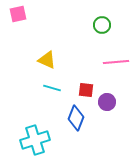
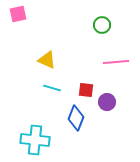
cyan cross: rotated 24 degrees clockwise
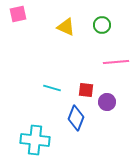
yellow triangle: moved 19 px right, 33 px up
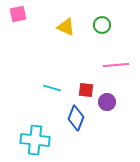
pink line: moved 3 px down
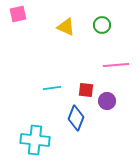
cyan line: rotated 24 degrees counterclockwise
purple circle: moved 1 px up
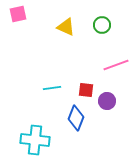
pink line: rotated 15 degrees counterclockwise
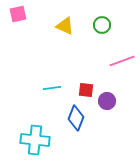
yellow triangle: moved 1 px left, 1 px up
pink line: moved 6 px right, 4 px up
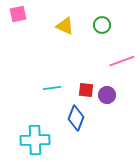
purple circle: moved 6 px up
cyan cross: rotated 8 degrees counterclockwise
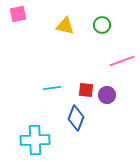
yellow triangle: rotated 12 degrees counterclockwise
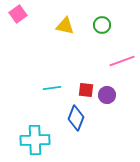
pink square: rotated 24 degrees counterclockwise
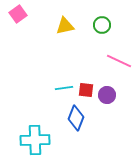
yellow triangle: rotated 24 degrees counterclockwise
pink line: moved 3 px left; rotated 45 degrees clockwise
cyan line: moved 12 px right
